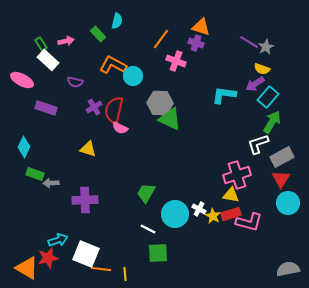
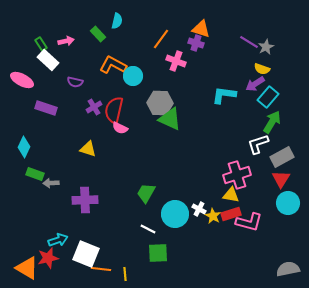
orange triangle at (201, 27): moved 2 px down
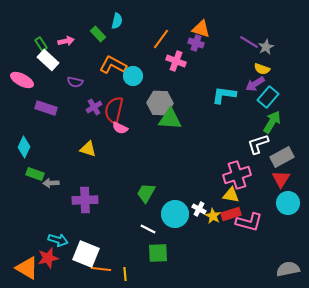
green triangle at (170, 119): rotated 20 degrees counterclockwise
cyan arrow at (58, 240): rotated 36 degrees clockwise
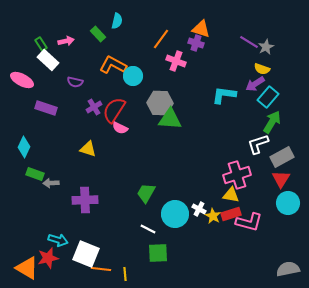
red semicircle at (114, 110): rotated 20 degrees clockwise
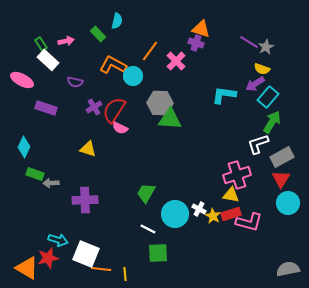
orange line at (161, 39): moved 11 px left, 12 px down
pink cross at (176, 61): rotated 24 degrees clockwise
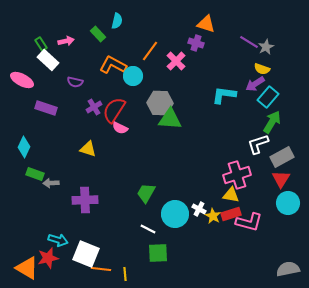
orange triangle at (201, 29): moved 5 px right, 5 px up
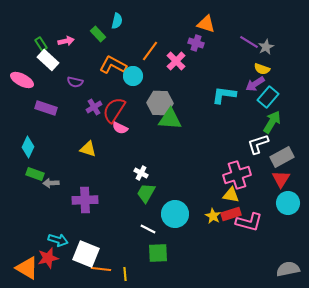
cyan diamond at (24, 147): moved 4 px right
white cross at (199, 209): moved 58 px left, 36 px up
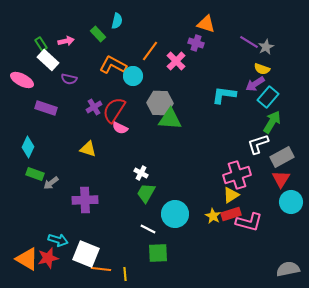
purple semicircle at (75, 82): moved 6 px left, 3 px up
gray arrow at (51, 183): rotated 35 degrees counterclockwise
yellow triangle at (231, 195): rotated 42 degrees counterclockwise
cyan circle at (288, 203): moved 3 px right, 1 px up
orange triangle at (27, 268): moved 9 px up
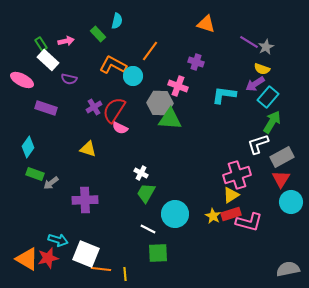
purple cross at (196, 43): moved 19 px down
pink cross at (176, 61): moved 2 px right, 25 px down; rotated 24 degrees counterclockwise
cyan diamond at (28, 147): rotated 10 degrees clockwise
